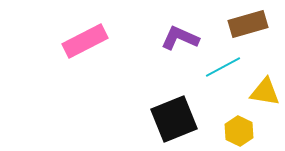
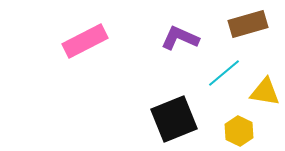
cyan line: moved 1 px right, 6 px down; rotated 12 degrees counterclockwise
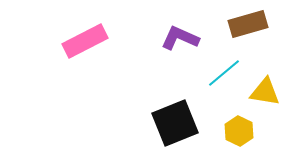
black square: moved 1 px right, 4 px down
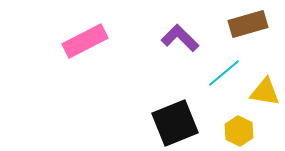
purple L-shape: rotated 21 degrees clockwise
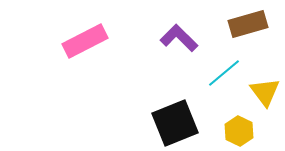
purple L-shape: moved 1 px left
yellow triangle: rotated 44 degrees clockwise
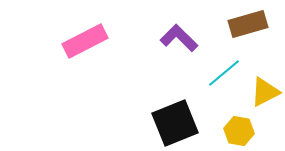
yellow triangle: rotated 40 degrees clockwise
yellow hexagon: rotated 16 degrees counterclockwise
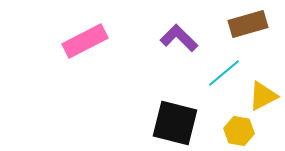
yellow triangle: moved 2 px left, 4 px down
black square: rotated 36 degrees clockwise
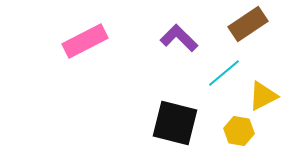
brown rectangle: rotated 18 degrees counterclockwise
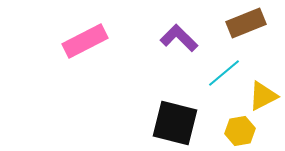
brown rectangle: moved 2 px left, 1 px up; rotated 12 degrees clockwise
yellow hexagon: moved 1 px right; rotated 20 degrees counterclockwise
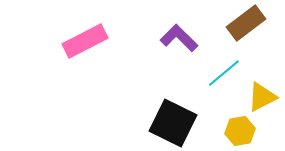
brown rectangle: rotated 15 degrees counterclockwise
yellow triangle: moved 1 px left, 1 px down
black square: moved 2 px left; rotated 12 degrees clockwise
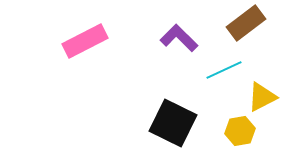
cyan line: moved 3 px up; rotated 15 degrees clockwise
